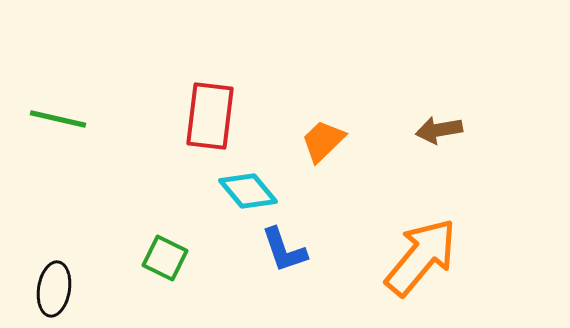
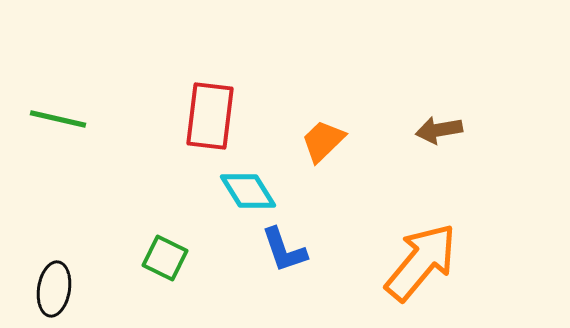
cyan diamond: rotated 8 degrees clockwise
orange arrow: moved 5 px down
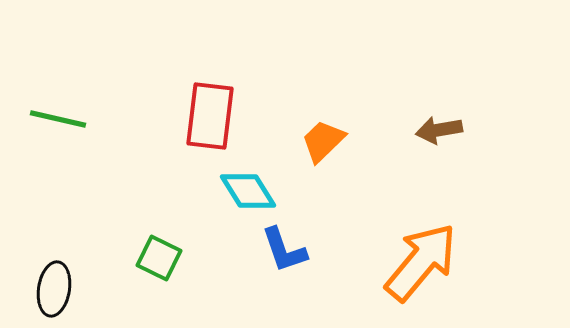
green square: moved 6 px left
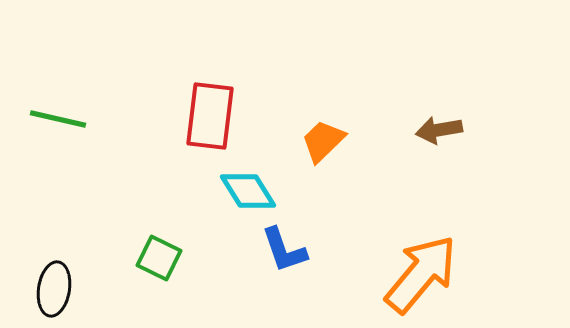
orange arrow: moved 12 px down
